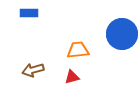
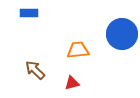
brown arrow: moved 2 px right; rotated 60 degrees clockwise
red triangle: moved 6 px down
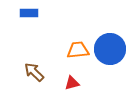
blue circle: moved 12 px left, 15 px down
brown arrow: moved 1 px left, 2 px down
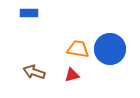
orange trapezoid: moved 1 px up; rotated 15 degrees clockwise
brown arrow: rotated 25 degrees counterclockwise
red triangle: moved 8 px up
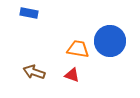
blue rectangle: rotated 12 degrees clockwise
blue circle: moved 8 px up
red triangle: rotated 35 degrees clockwise
